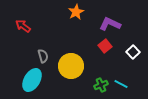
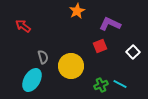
orange star: moved 1 px right, 1 px up
red square: moved 5 px left; rotated 16 degrees clockwise
gray semicircle: moved 1 px down
cyan line: moved 1 px left
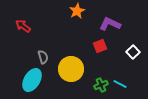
yellow circle: moved 3 px down
